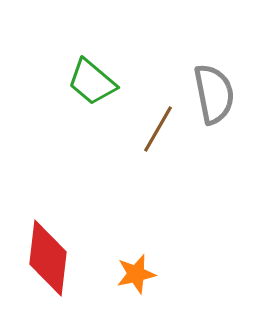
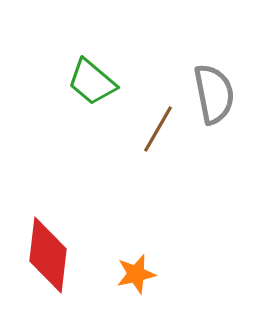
red diamond: moved 3 px up
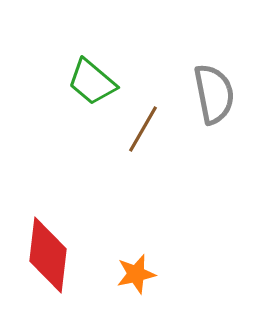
brown line: moved 15 px left
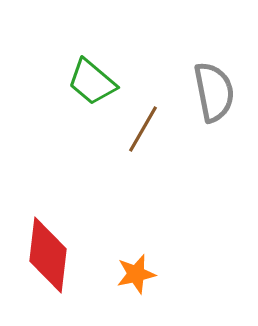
gray semicircle: moved 2 px up
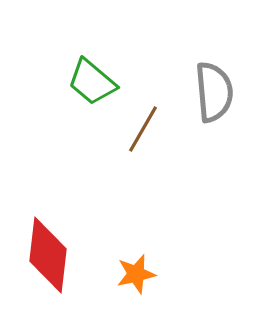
gray semicircle: rotated 6 degrees clockwise
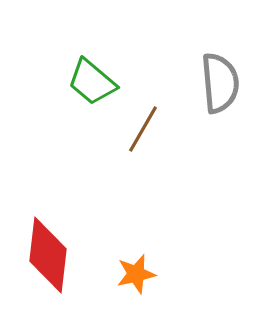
gray semicircle: moved 6 px right, 9 px up
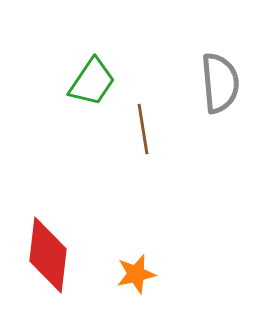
green trapezoid: rotated 96 degrees counterclockwise
brown line: rotated 39 degrees counterclockwise
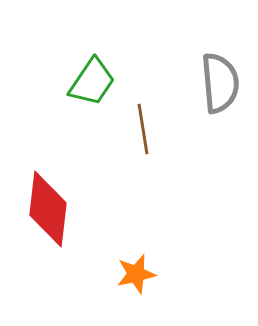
red diamond: moved 46 px up
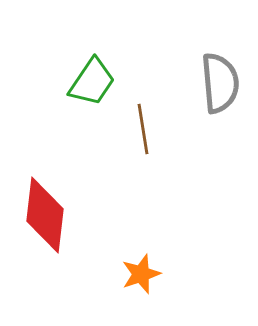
red diamond: moved 3 px left, 6 px down
orange star: moved 5 px right; rotated 6 degrees counterclockwise
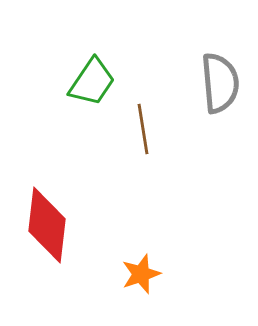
red diamond: moved 2 px right, 10 px down
